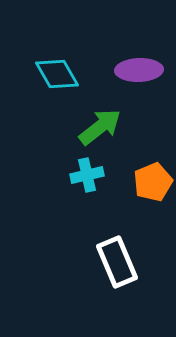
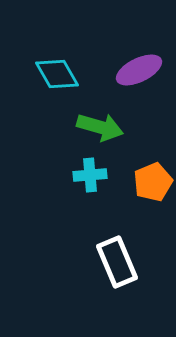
purple ellipse: rotated 24 degrees counterclockwise
green arrow: rotated 54 degrees clockwise
cyan cross: moved 3 px right; rotated 8 degrees clockwise
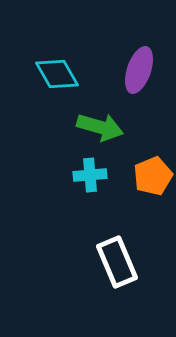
purple ellipse: rotated 45 degrees counterclockwise
orange pentagon: moved 6 px up
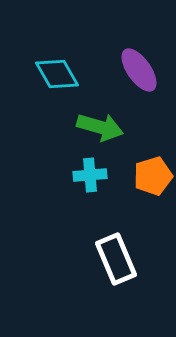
purple ellipse: rotated 54 degrees counterclockwise
orange pentagon: rotated 6 degrees clockwise
white rectangle: moved 1 px left, 3 px up
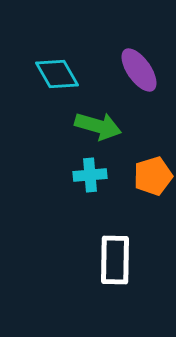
green arrow: moved 2 px left, 1 px up
white rectangle: moved 1 px left, 1 px down; rotated 24 degrees clockwise
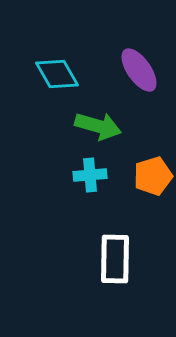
white rectangle: moved 1 px up
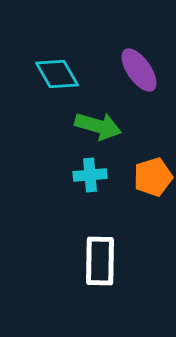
orange pentagon: moved 1 px down
white rectangle: moved 15 px left, 2 px down
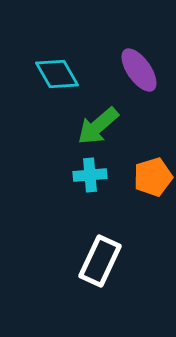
green arrow: rotated 123 degrees clockwise
white rectangle: rotated 24 degrees clockwise
